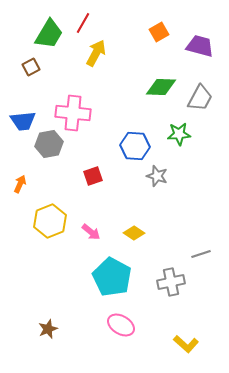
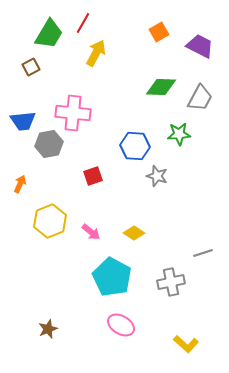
purple trapezoid: rotated 12 degrees clockwise
gray line: moved 2 px right, 1 px up
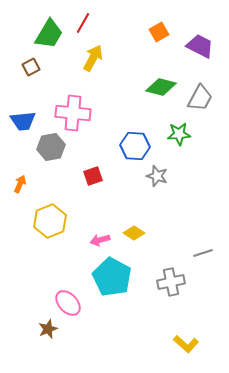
yellow arrow: moved 3 px left, 5 px down
green diamond: rotated 12 degrees clockwise
gray hexagon: moved 2 px right, 3 px down
pink arrow: moved 9 px right, 8 px down; rotated 126 degrees clockwise
pink ellipse: moved 53 px left, 22 px up; rotated 16 degrees clockwise
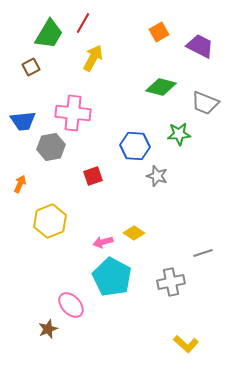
gray trapezoid: moved 5 px right, 5 px down; rotated 84 degrees clockwise
pink arrow: moved 3 px right, 2 px down
pink ellipse: moved 3 px right, 2 px down
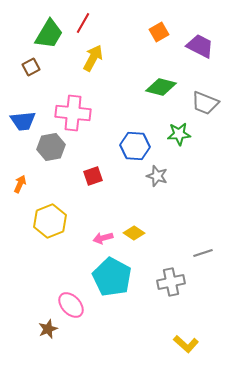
pink arrow: moved 4 px up
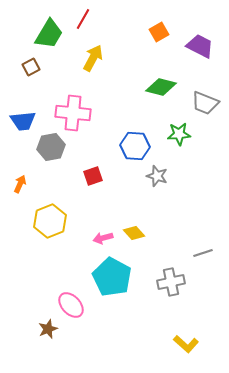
red line: moved 4 px up
yellow diamond: rotated 15 degrees clockwise
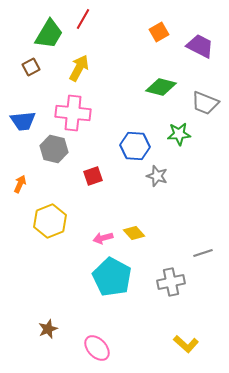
yellow arrow: moved 14 px left, 10 px down
gray hexagon: moved 3 px right, 2 px down; rotated 24 degrees clockwise
pink ellipse: moved 26 px right, 43 px down
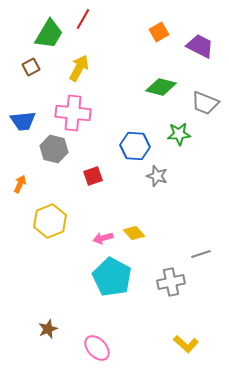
gray line: moved 2 px left, 1 px down
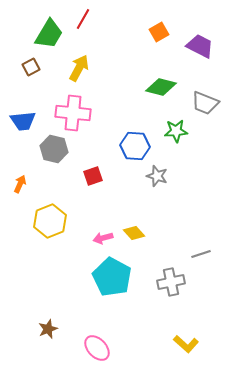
green star: moved 3 px left, 3 px up
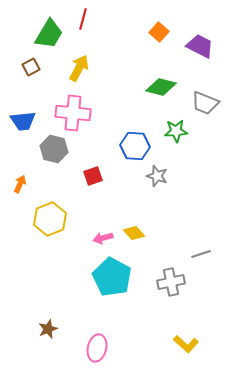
red line: rotated 15 degrees counterclockwise
orange square: rotated 18 degrees counterclockwise
yellow hexagon: moved 2 px up
pink ellipse: rotated 56 degrees clockwise
